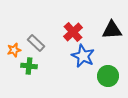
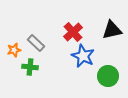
black triangle: rotated 10 degrees counterclockwise
green cross: moved 1 px right, 1 px down
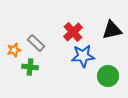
blue star: rotated 30 degrees counterclockwise
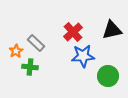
orange star: moved 2 px right, 1 px down; rotated 16 degrees counterclockwise
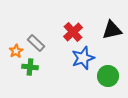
blue star: moved 2 px down; rotated 15 degrees counterclockwise
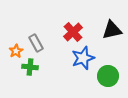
gray rectangle: rotated 18 degrees clockwise
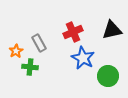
red cross: rotated 18 degrees clockwise
gray rectangle: moved 3 px right
blue star: rotated 25 degrees counterclockwise
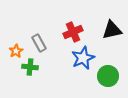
blue star: rotated 20 degrees clockwise
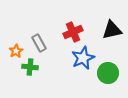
green circle: moved 3 px up
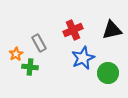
red cross: moved 2 px up
orange star: moved 3 px down
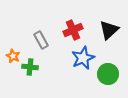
black triangle: moved 3 px left; rotated 30 degrees counterclockwise
gray rectangle: moved 2 px right, 3 px up
orange star: moved 3 px left, 2 px down; rotated 16 degrees counterclockwise
green circle: moved 1 px down
